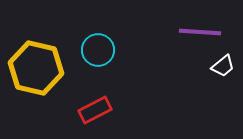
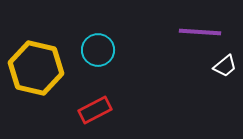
white trapezoid: moved 2 px right
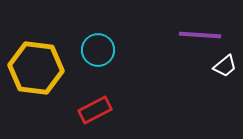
purple line: moved 3 px down
yellow hexagon: rotated 6 degrees counterclockwise
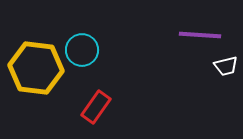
cyan circle: moved 16 px left
white trapezoid: moved 1 px right; rotated 25 degrees clockwise
red rectangle: moved 1 px right, 3 px up; rotated 28 degrees counterclockwise
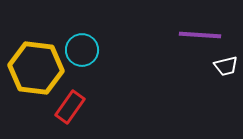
red rectangle: moved 26 px left
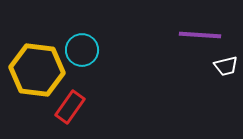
yellow hexagon: moved 1 px right, 2 px down
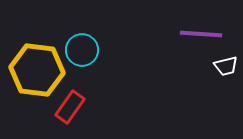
purple line: moved 1 px right, 1 px up
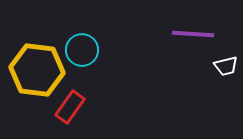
purple line: moved 8 px left
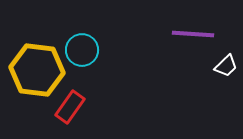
white trapezoid: rotated 30 degrees counterclockwise
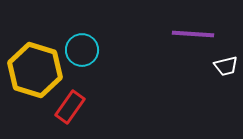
white trapezoid: rotated 30 degrees clockwise
yellow hexagon: moved 2 px left; rotated 10 degrees clockwise
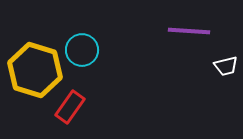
purple line: moved 4 px left, 3 px up
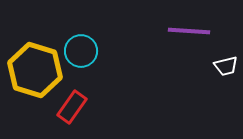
cyan circle: moved 1 px left, 1 px down
red rectangle: moved 2 px right
